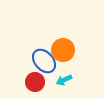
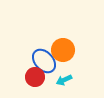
red circle: moved 5 px up
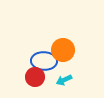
blue ellipse: rotated 45 degrees counterclockwise
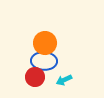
orange circle: moved 18 px left, 7 px up
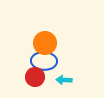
cyan arrow: rotated 28 degrees clockwise
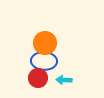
red circle: moved 3 px right, 1 px down
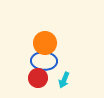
cyan arrow: rotated 70 degrees counterclockwise
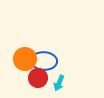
orange circle: moved 20 px left, 16 px down
cyan arrow: moved 5 px left, 3 px down
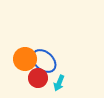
blue ellipse: rotated 40 degrees clockwise
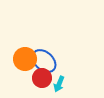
red circle: moved 4 px right
cyan arrow: moved 1 px down
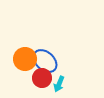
blue ellipse: moved 1 px right
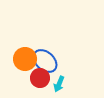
red circle: moved 2 px left
